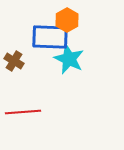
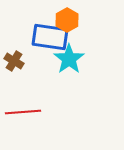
blue rectangle: rotated 6 degrees clockwise
cyan star: rotated 12 degrees clockwise
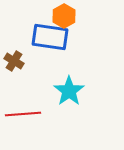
orange hexagon: moved 3 px left, 4 px up
cyan star: moved 32 px down
red line: moved 2 px down
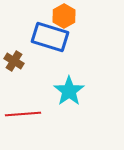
blue rectangle: rotated 9 degrees clockwise
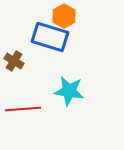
cyan star: rotated 28 degrees counterclockwise
red line: moved 5 px up
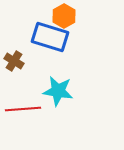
cyan star: moved 11 px left
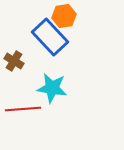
orange hexagon: rotated 20 degrees clockwise
blue rectangle: rotated 30 degrees clockwise
cyan star: moved 6 px left, 3 px up
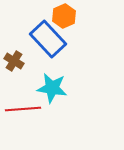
orange hexagon: rotated 15 degrees counterclockwise
blue rectangle: moved 2 px left, 2 px down
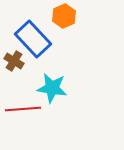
blue rectangle: moved 15 px left
